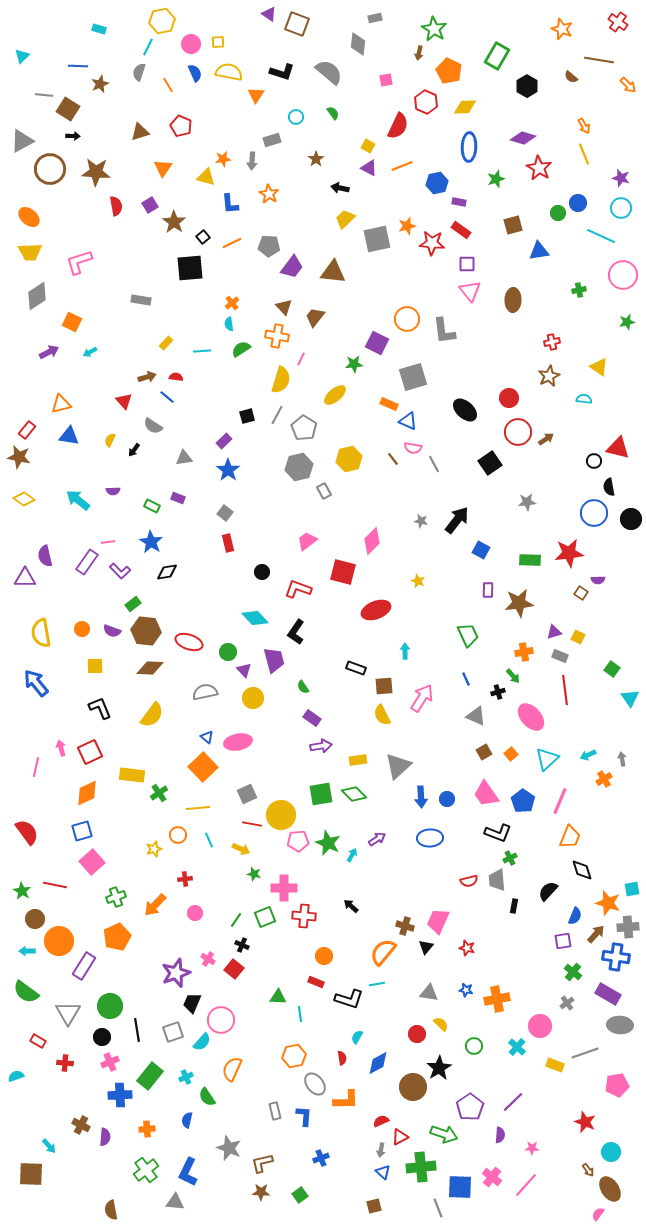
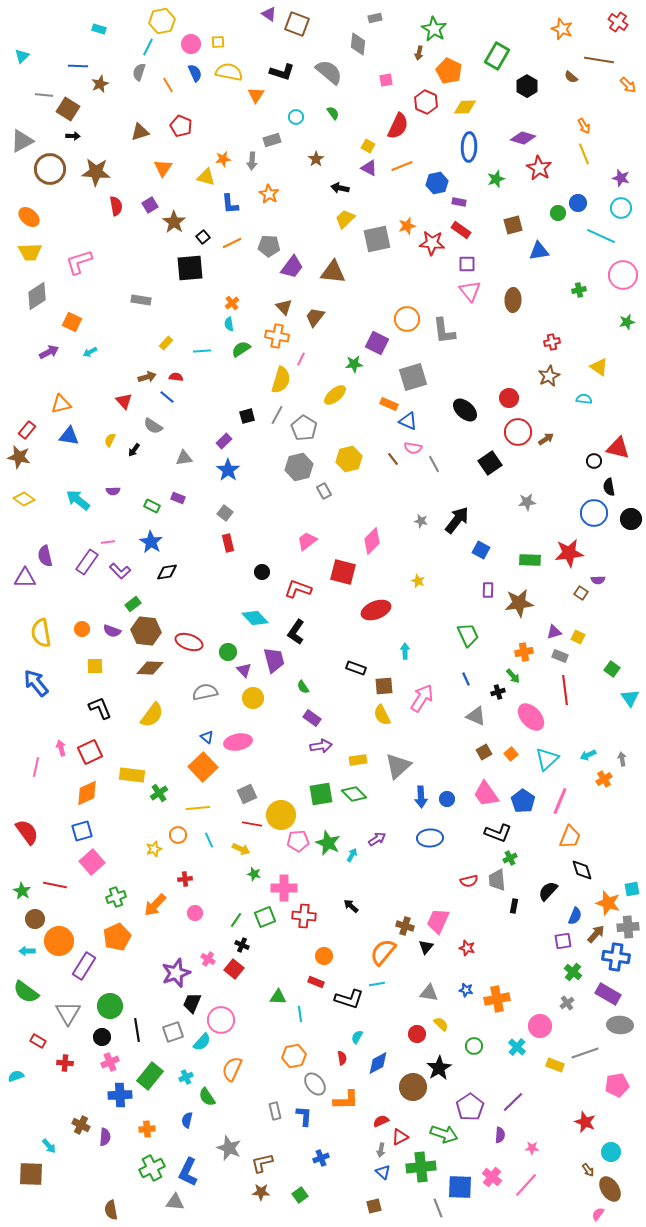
green cross at (146, 1170): moved 6 px right, 2 px up; rotated 10 degrees clockwise
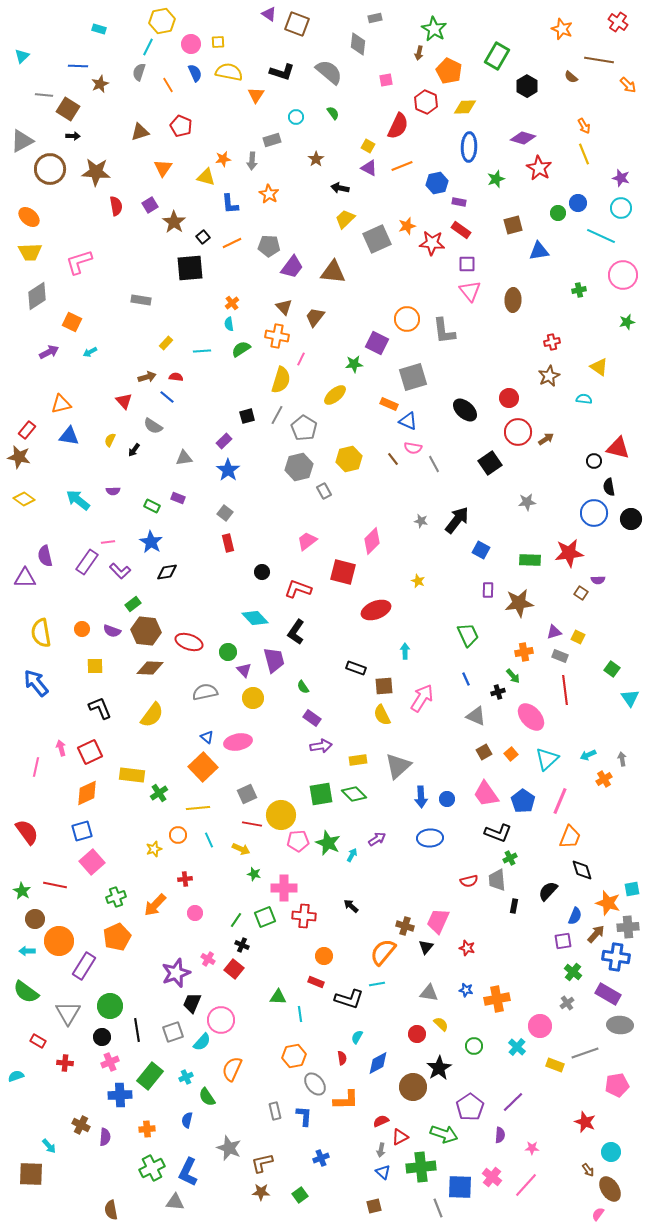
gray square at (377, 239): rotated 12 degrees counterclockwise
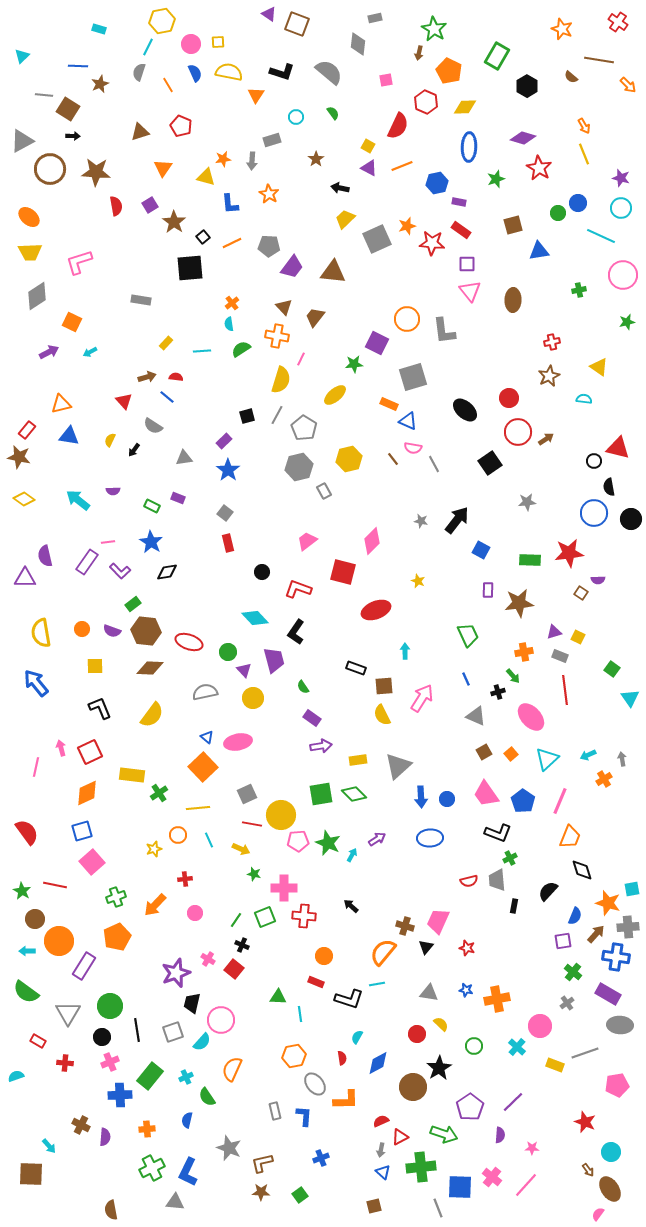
black trapezoid at (192, 1003): rotated 10 degrees counterclockwise
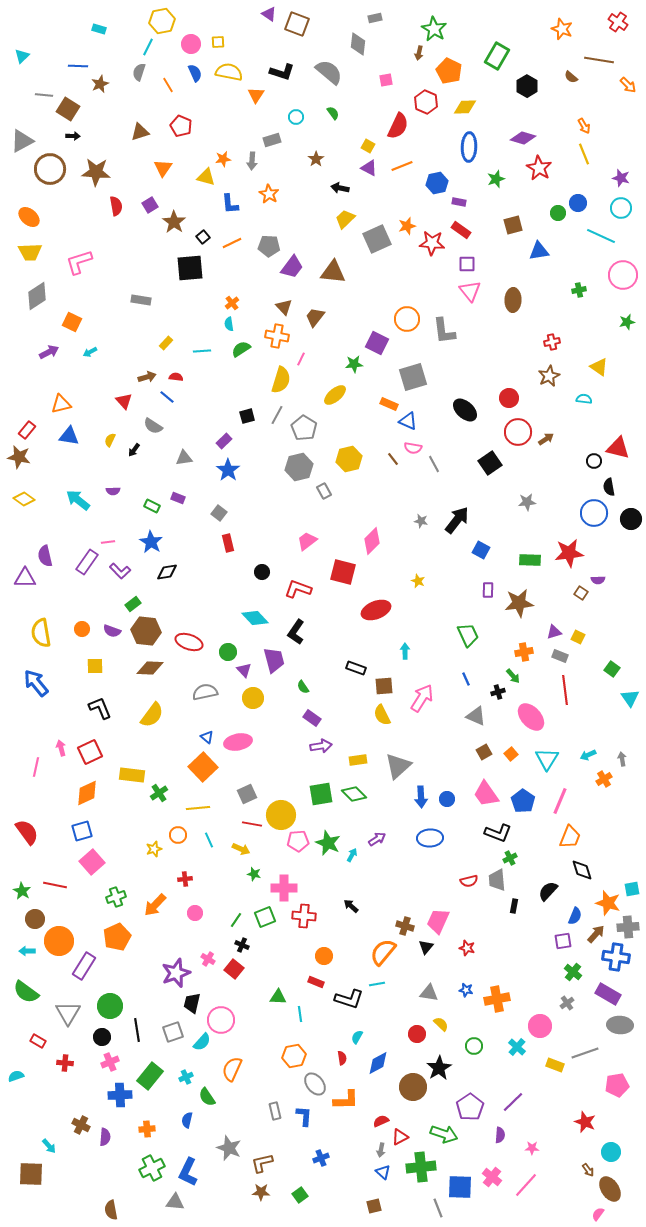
gray square at (225, 513): moved 6 px left
cyan triangle at (547, 759): rotated 15 degrees counterclockwise
